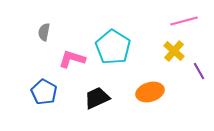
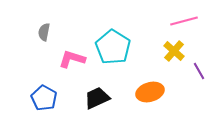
blue pentagon: moved 6 px down
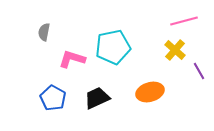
cyan pentagon: rotated 28 degrees clockwise
yellow cross: moved 1 px right, 1 px up
blue pentagon: moved 9 px right
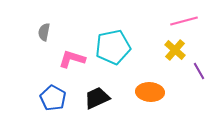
orange ellipse: rotated 20 degrees clockwise
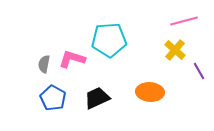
gray semicircle: moved 32 px down
cyan pentagon: moved 4 px left, 7 px up; rotated 8 degrees clockwise
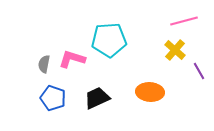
blue pentagon: rotated 10 degrees counterclockwise
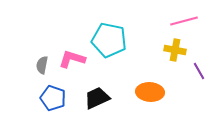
cyan pentagon: rotated 16 degrees clockwise
yellow cross: rotated 30 degrees counterclockwise
gray semicircle: moved 2 px left, 1 px down
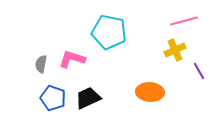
cyan pentagon: moved 8 px up
yellow cross: rotated 35 degrees counterclockwise
gray semicircle: moved 1 px left, 1 px up
black trapezoid: moved 9 px left
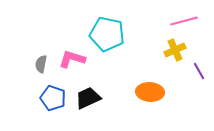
cyan pentagon: moved 2 px left, 2 px down
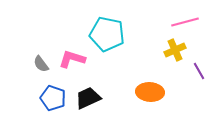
pink line: moved 1 px right, 1 px down
gray semicircle: rotated 48 degrees counterclockwise
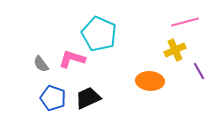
cyan pentagon: moved 8 px left; rotated 12 degrees clockwise
orange ellipse: moved 11 px up
